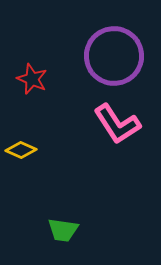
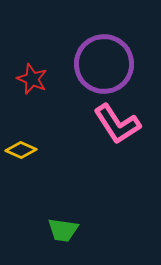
purple circle: moved 10 px left, 8 px down
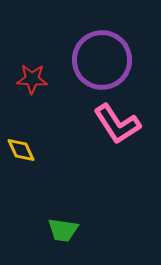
purple circle: moved 2 px left, 4 px up
red star: rotated 20 degrees counterclockwise
yellow diamond: rotated 40 degrees clockwise
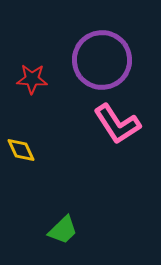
green trapezoid: rotated 52 degrees counterclockwise
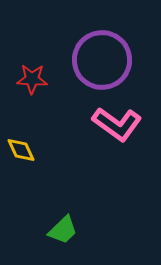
pink L-shape: rotated 21 degrees counterclockwise
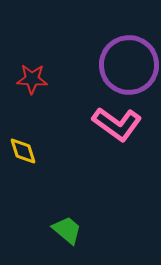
purple circle: moved 27 px right, 5 px down
yellow diamond: moved 2 px right, 1 px down; rotated 8 degrees clockwise
green trapezoid: moved 4 px right; rotated 96 degrees counterclockwise
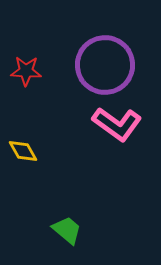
purple circle: moved 24 px left
red star: moved 6 px left, 8 px up
yellow diamond: rotated 12 degrees counterclockwise
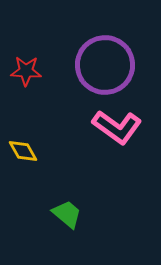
pink L-shape: moved 3 px down
green trapezoid: moved 16 px up
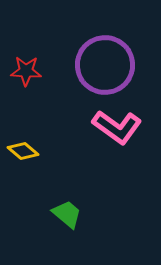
yellow diamond: rotated 20 degrees counterclockwise
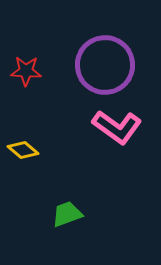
yellow diamond: moved 1 px up
green trapezoid: rotated 60 degrees counterclockwise
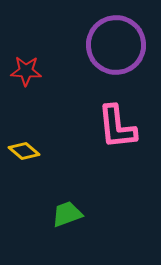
purple circle: moved 11 px right, 20 px up
pink L-shape: rotated 48 degrees clockwise
yellow diamond: moved 1 px right, 1 px down
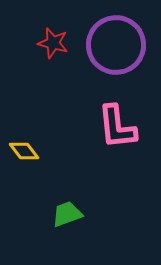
red star: moved 27 px right, 28 px up; rotated 12 degrees clockwise
yellow diamond: rotated 12 degrees clockwise
